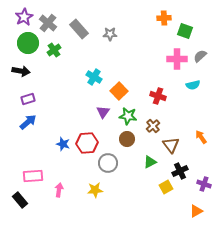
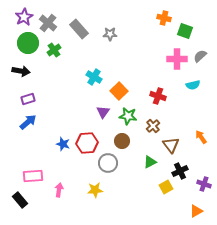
orange cross: rotated 16 degrees clockwise
brown circle: moved 5 px left, 2 px down
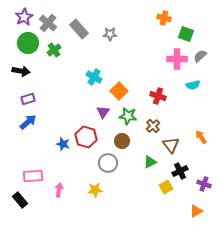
green square: moved 1 px right, 3 px down
red hexagon: moved 1 px left, 6 px up; rotated 20 degrees clockwise
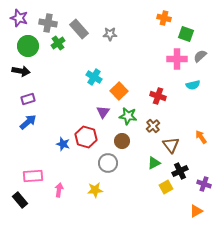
purple star: moved 5 px left, 1 px down; rotated 24 degrees counterclockwise
gray cross: rotated 30 degrees counterclockwise
green circle: moved 3 px down
green cross: moved 4 px right, 7 px up
green triangle: moved 4 px right, 1 px down
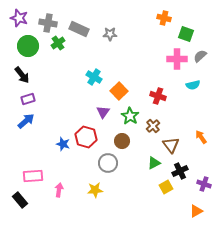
gray rectangle: rotated 24 degrees counterclockwise
black arrow: moved 1 px right, 4 px down; rotated 42 degrees clockwise
green star: moved 2 px right; rotated 24 degrees clockwise
blue arrow: moved 2 px left, 1 px up
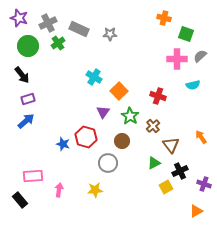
gray cross: rotated 36 degrees counterclockwise
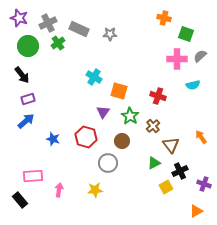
orange square: rotated 30 degrees counterclockwise
blue star: moved 10 px left, 5 px up
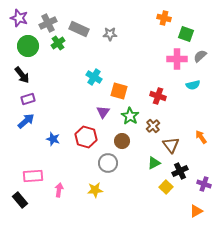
yellow square: rotated 16 degrees counterclockwise
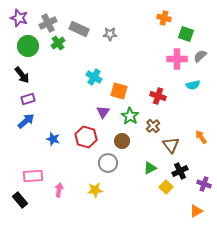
green triangle: moved 4 px left, 5 px down
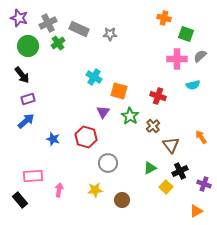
brown circle: moved 59 px down
